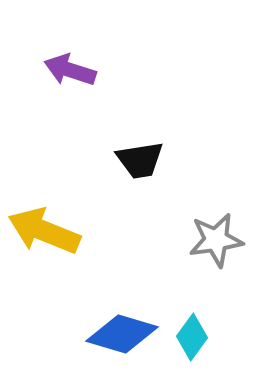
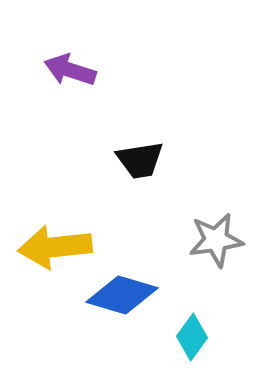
yellow arrow: moved 11 px right, 16 px down; rotated 28 degrees counterclockwise
blue diamond: moved 39 px up
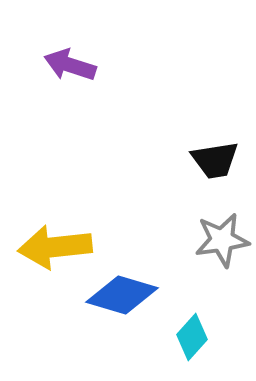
purple arrow: moved 5 px up
black trapezoid: moved 75 px right
gray star: moved 6 px right
cyan diamond: rotated 6 degrees clockwise
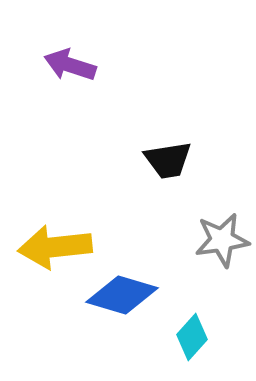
black trapezoid: moved 47 px left
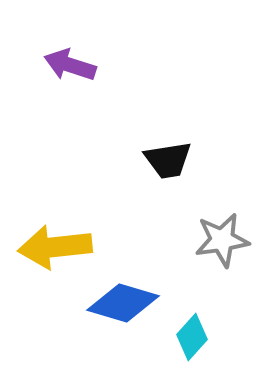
blue diamond: moved 1 px right, 8 px down
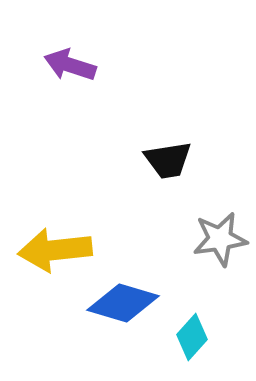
gray star: moved 2 px left, 1 px up
yellow arrow: moved 3 px down
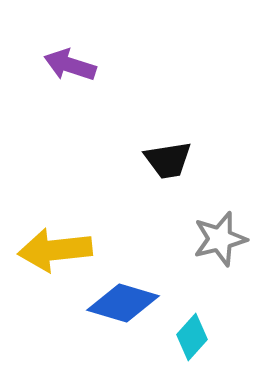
gray star: rotated 6 degrees counterclockwise
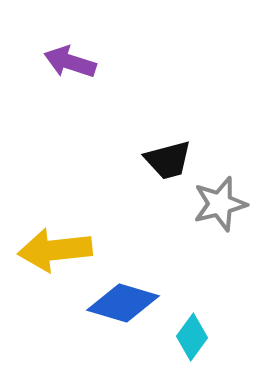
purple arrow: moved 3 px up
black trapezoid: rotated 6 degrees counterclockwise
gray star: moved 35 px up
cyan diamond: rotated 6 degrees counterclockwise
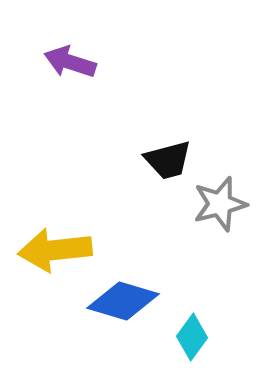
blue diamond: moved 2 px up
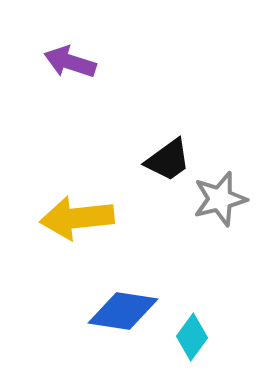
black trapezoid: rotated 21 degrees counterclockwise
gray star: moved 5 px up
yellow arrow: moved 22 px right, 32 px up
blue diamond: moved 10 px down; rotated 8 degrees counterclockwise
